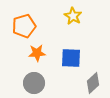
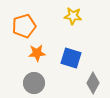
yellow star: rotated 24 degrees counterclockwise
blue square: rotated 15 degrees clockwise
gray diamond: rotated 20 degrees counterclockwise
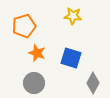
orange star: rotated 24 degrees clockwise
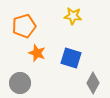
gray circle: moved 14 px left
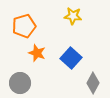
blue square: rotated 25 degrees clockwise
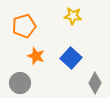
orange star: moved 1 px left, 3 px down
gray diamond: moved 2 px right
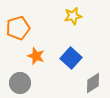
yellow star: rotated 18 degrees counterclockwise
orange pentagon: moved 6 px left, 2 px down
gray diamond: moved 2 px left; rotated 30 degrees clockwise
